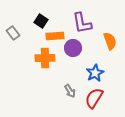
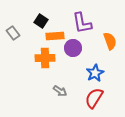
gray arrow: moved 10 px left; rotated 24 degrees counterclockwise
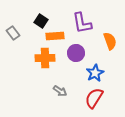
purple circle: moved 3 px right, 5 px down
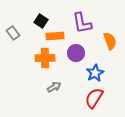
gray arrow: moved 6 px left, 4 px up; rotated 64 degrees counterclockwise
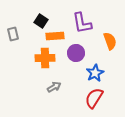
gray rectangle: moved 1 px down; rotated 24 degrees clockwise
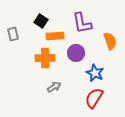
blue star: rotated 18 degrees counterclockwise
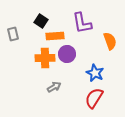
purple circle: moved 9 px left, 1 px down
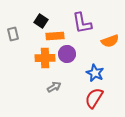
orange semicircle: rotated 90 degrees clockwise
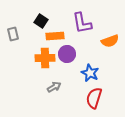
blue star: moved 5 px left
red semicircle: rotated 15 degrees counterclockwise
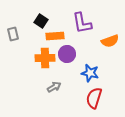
blue star: rotated 12 degrees counterclockwise
